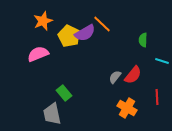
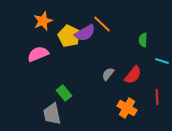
gray semicircle: moved 7 px left, 3 px up
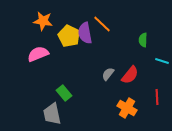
orange star: rotated 30 degrees clockwise
purple semicircle: rotated 110 degrees clockwise
red semicircle: moved 3 px left
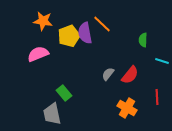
yellow pentagon: rotated 25 degrees clockwise
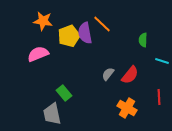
red line: moved 2 px right
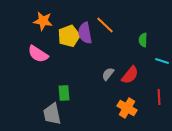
orange line: moved 3 px right, 1 px down
pink semicircle: rotated 125 degrees counterclockwise
green rectangle: rotated 35 degrees clockwise
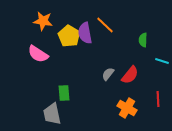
yellow pentagon: rotated 20 degrees counterclockwise
red line: moved 1 px left, 2 px down
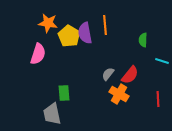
orange star: moved 5 px right, 2 px down
orange line: rotated 42 degrees clockwise
pink semicircle: rotated 105 degrees counterclockwise
orange cross: moved 8 px left, 14 px up
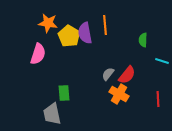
red semicircle: moved 3 px left
